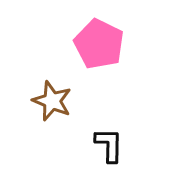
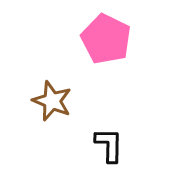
pink pentagon: moved 7 px right, 5 px up
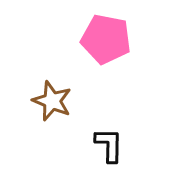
pink pentagon: rotated 15 degrees counterclockwise
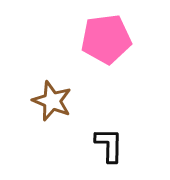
pink pentagon: rotated 18 degrees counterclockwise
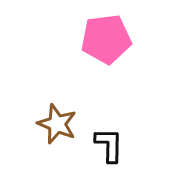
brown star: moved 5 px right, 23 px down
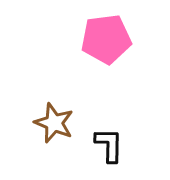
brown star: moved 3 px left, 1 px up
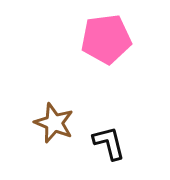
black L-shape: moved 2 px up; rotated 15 degrees counterclockwise
